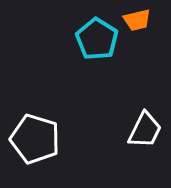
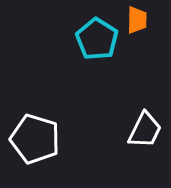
orange trapezoid: rotated 76 degrees counterclockwise
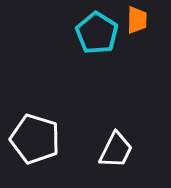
cyan pentagon: moved 6 px up
white trapezoid: moved 29 px left, 20 px down
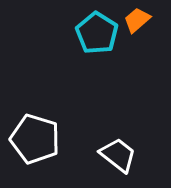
orange trapezoid: rotated 132 degrees counterclockwise
white trapezoid: moved 2 px right, 5 px down; rotated 78 degrees counterclockwise
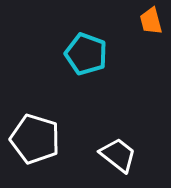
orange trapezoid: moved 14 px right, 1 px down; rotated 64 degrees counterclockwise
cyan pentagon: moved 11 px left, 21 px down; rotated 12 degrees counterclockwise
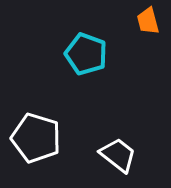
orange trapezoid: moved 3 px left
white pentagon: moved 1 px right, 1 px up
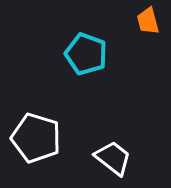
white trapezoid: moved 5 px left, 3 px down
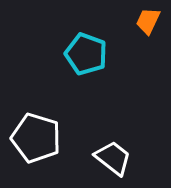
orange trapezoid: rotated 40 degrees clockwise
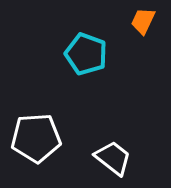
orange trapezoid: moved 5 px left
white pentagon: rotated 21 degrees counterclockwise
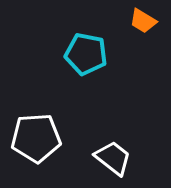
orange trapezoid: rotated 84 degrees counterclockwise
cyan pentagon: rotated 9 degrees counterclockwise
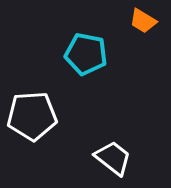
white pentagon: moved 4 px left, 22 px up
